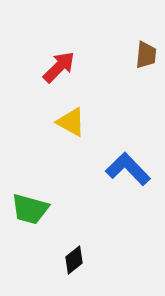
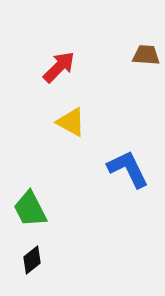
brown trapezoid: rotated 92 degrees counterclockwise
blue L-shape: rotated 18 degrees clockwise
green trapezoid: rotated 48 degrees clockwise
black diamond: moved 42 px left
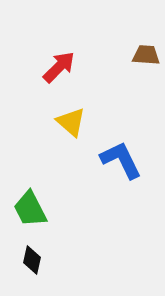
yellow triangle: rotated 12 degrees clockwise
blue L-shape: moved 7 px left, 9 px up
black diamond: rotated 40 degrees counterclockwise
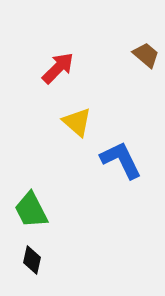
brown trapezoid: rotated 36 degrees clockwise
red arrow: moved 1 px left, 1 px down
yellow triangle: moved 6 px right
green trapezoid: moved 1 px right, 1 px down
